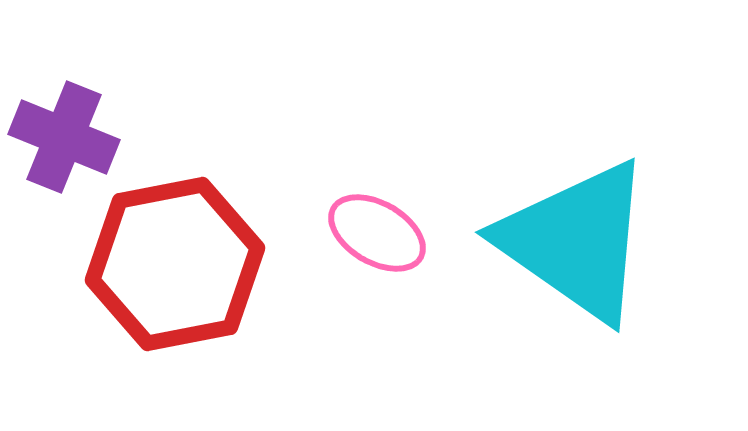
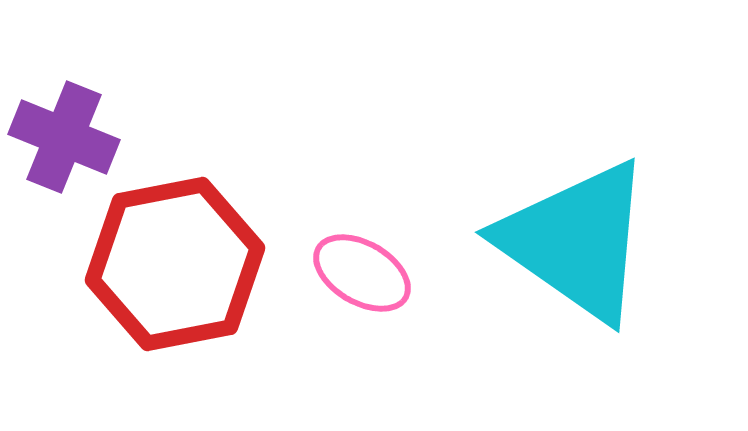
pink ellipse: moved 15 px left, 40 px down
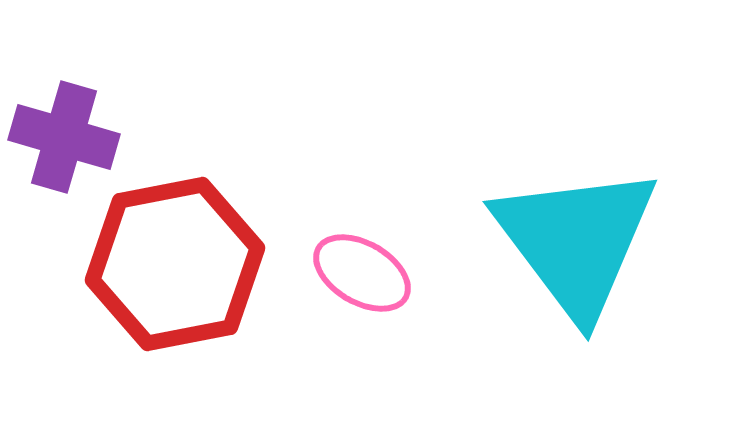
purple cross: rotated 6 degrees counterclockwise
cyan triangle: rotated 18 degrees clockwise
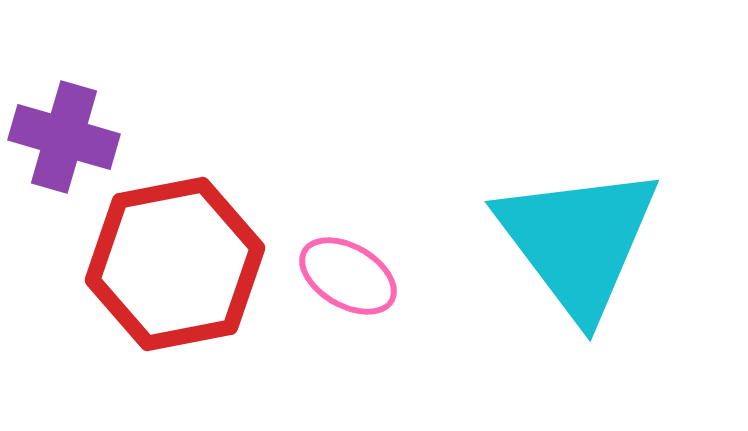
cyan triangle: moved 2 px right
pink ellipse: moved 14 px left, 3 px down
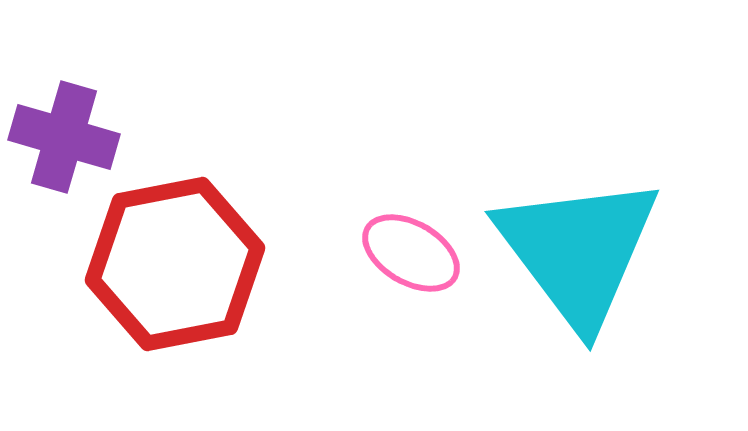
cyan triangle: moved 10 px down
pink ellipse: moved 63 px right, 23 px up
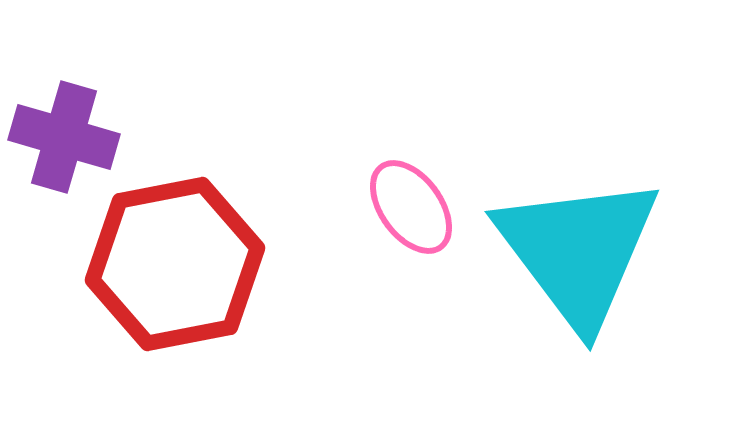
pink ellipse: moved 46 px up; rotated 24 degrees clockwise
